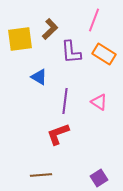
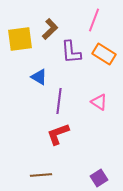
purple line: moved 6 px left
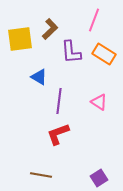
brown line: rotated 15 degrees clockwise
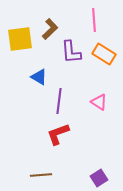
pink line: rotated 25 degrees counterclockwise
brown line: rotated 15 degrees counterclockwise
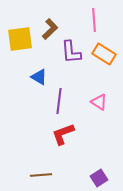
red L-shape: moved 5 px right
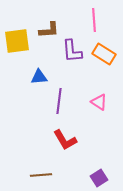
brown L-shape: moved 1 px left, 1 px down; rotated 40 degrees clockwise
yellow square: moved 3 px left, 2 px down
purple L-shape: moved 1 px right, 1 px up
blue triangle: rotated 36 degrees counterclockwise
red L-shape: moved 2 px right, 6 px down; rotated 100 degrees counterclockwise
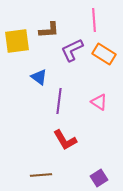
purple L-shape: moved 1 px up; rotated 70 degrees clockwise
blue triangle: rotated 42 degrees clockwise
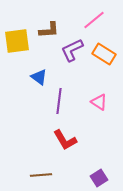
pink line: rotated 55 degrees clockwise
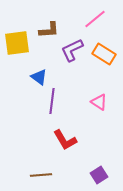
pink line: moved 1 px right, 1 px up
yellow square: moved 2 px down
purple line: moved 7 px left
purple square: moved 3 px up
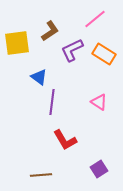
brown L-shape: moved 1 px right, 1 px down; rotated 30 degrees counterclockwise
purple line: moved 1 px down
purple square: moved 6 px up
